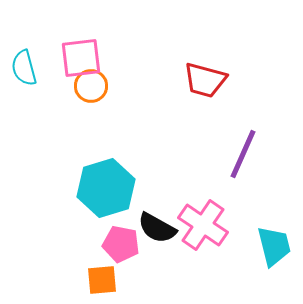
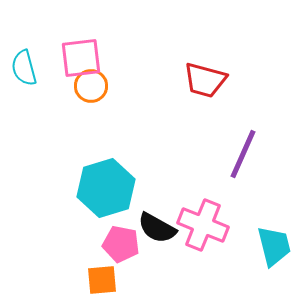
pink cross: rotated 12 degrees counterclockwise
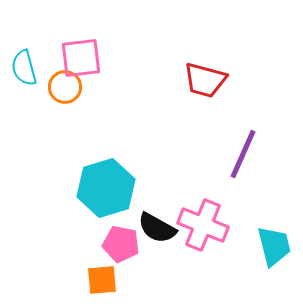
orange circle: moved 26 px left, 1 px down
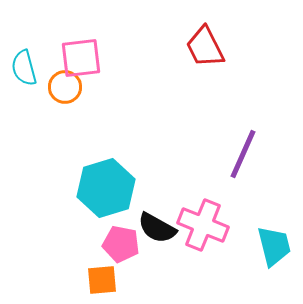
red trapezoid: moved 33 px up; rotated 48 degrees clockwise
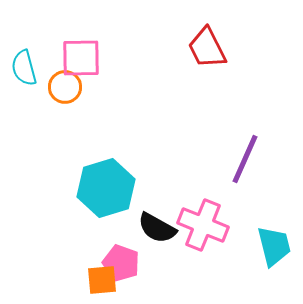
red trapezoid: moved 2 px right, 1 px down
pink square: rotated 6 degrees clockwise
purple line: moved 2 px right, 5 px down
pink pentagon: moved 19 px down; rotated 9 degrees clockwise
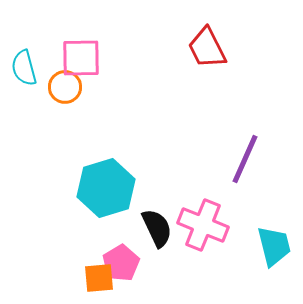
black semicircle: rotated 144 degrees counterclockwise
pink pentagon: rotated 21 degrees clockwise
orange square: moved 3 px left, 2 px up
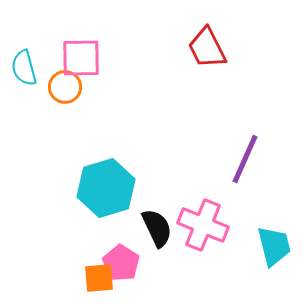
pink pentagon: rotated 9 degrees counterclockwise
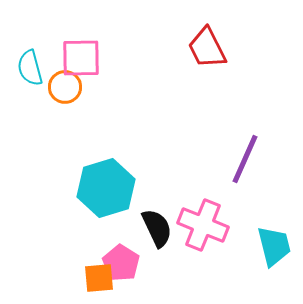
cyan semicircle: moved 6 px right
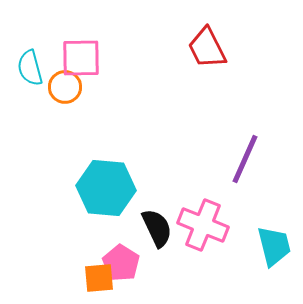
cyan hexagon: rotated 22 degrees clockwise
